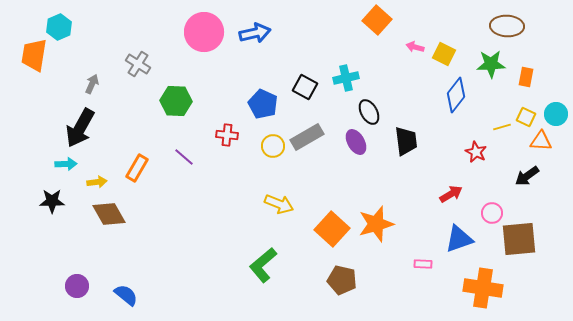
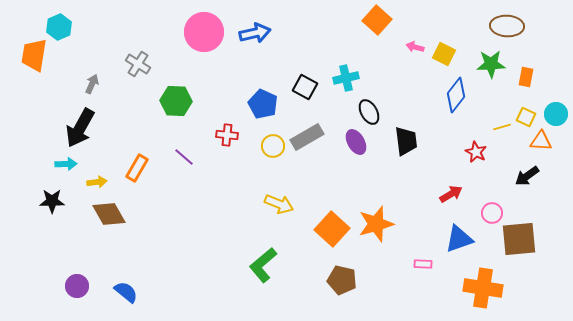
blue semicircle at (126, 295): moved 3 px up
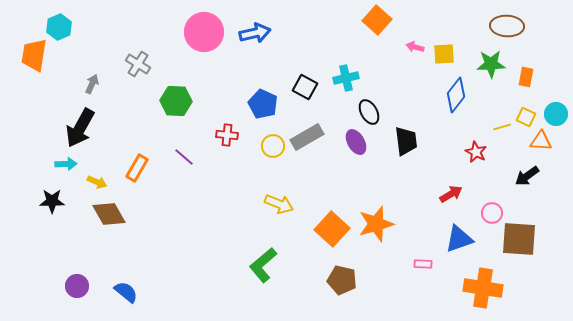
yellow square at (444, 54): rotated 30 degrees counterclockwise
yellow arrow at (97, 182): rotated 30 degrees clockwise
brown square at (519, 239): rotated 9 degrees clockwise
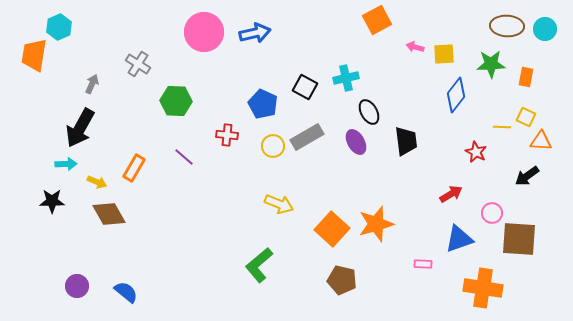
orange square at (377, 20): rotated 20 degrees clockwise
cyan circle at (556, 114): moved 11 px left, 85 px up
yellow line at (502, 127): rotated 18 degrees clockwise
orange rectangle at (137, 168): moved 3 px left
green L-shape at (263, 265): moved 4 px left
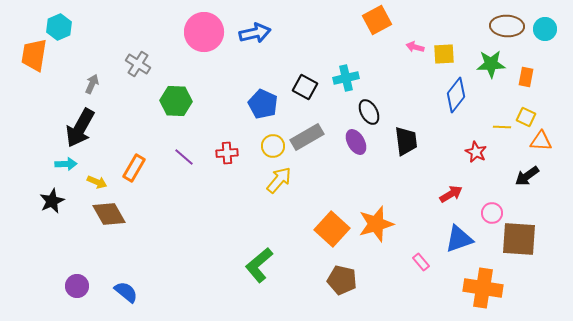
red cross at (227, 135): moved 18 px down; rotated 10 degrees counterclockwise
black star at (52, 201): rotated 25 degrees counterclockwise
yellow arrow at (279, 204): moved 24 px up; rotated 72 degrees counterclockwise
pink rectangle at (423, 264): moved 2 px left, 2 px up; rotated 48 degrees clockwise
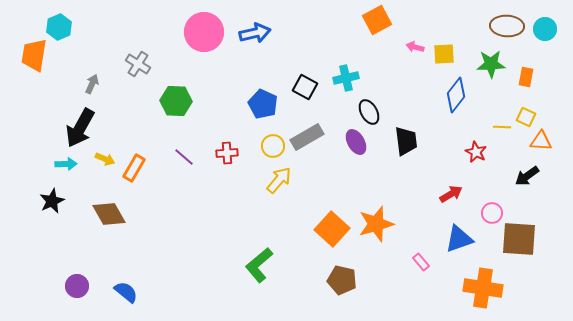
yellow arrow at (97, 182): moved 8 px right, 23 px up
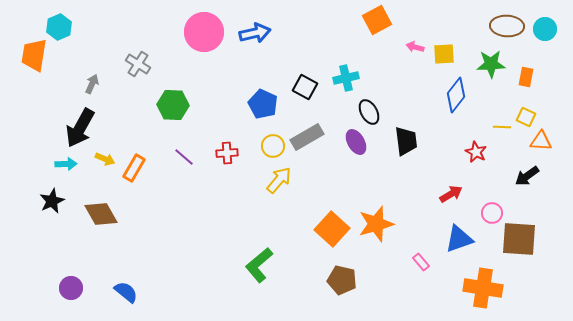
green hexagon at (176, 101): moved 3 px left, 4 px down
brown diamond at (109, 214): moved 8 px left
purple circle at (77, 286): moved 6 px left, 2 px down
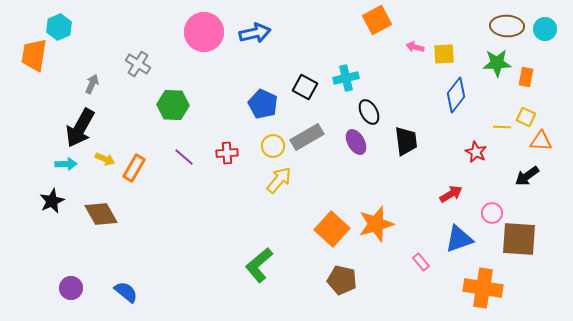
green star at (491, 64): moved 6 px right, 1 px up
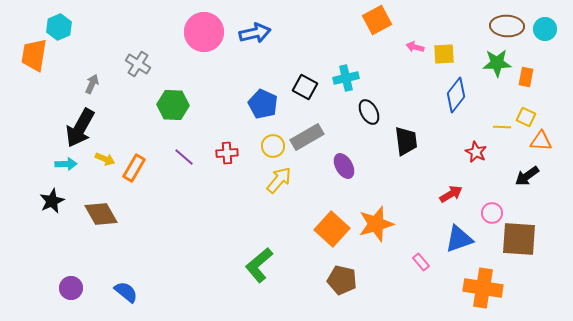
purple ellipse at (356, 142): moved 12 px left, 24 px down
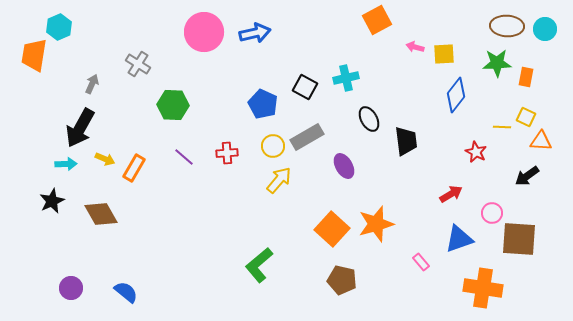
black ellipse at (369, 112): moved 7 px down
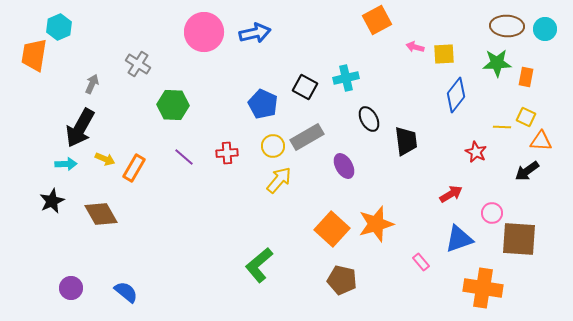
black arrow at (527, 176): moved 5 px up
